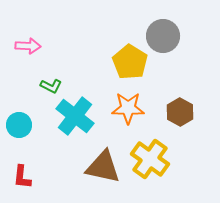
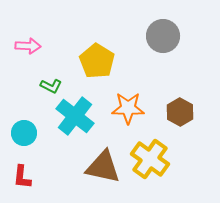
yellow pentagon: moved 33 px left, 1 px up
cyan circle: moved 5 px right, 8 px down
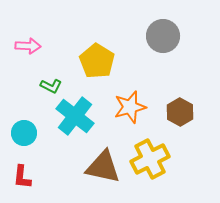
orange star: moved 2 px right, 1 px up; rotated 16 degrees counterclockwise
yellow cross: rotated 27 degrees clockwise
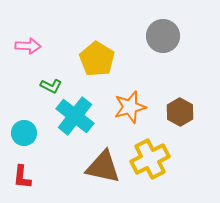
yellow pentagon: moved 2 px up
